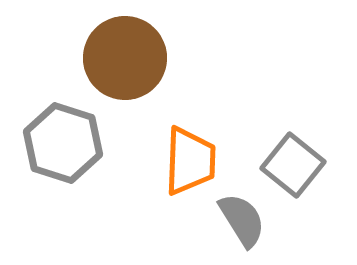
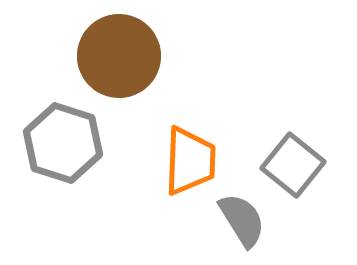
brown circle: moved 6 px left, 2 px up
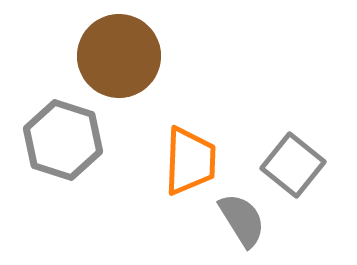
gray hexagon: moved 3 px up
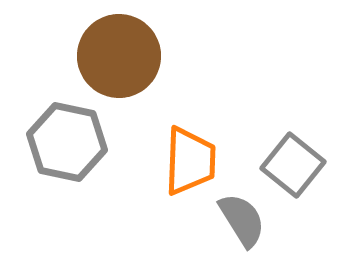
gray hexagon: moved 4 px right, 2 px down; rotated 6 degrees counterclockwise
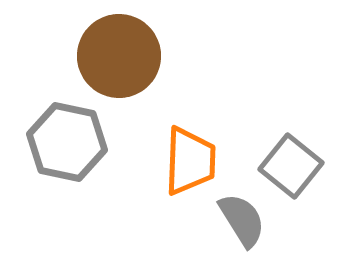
gray square: moved 2 px left, 1 px down
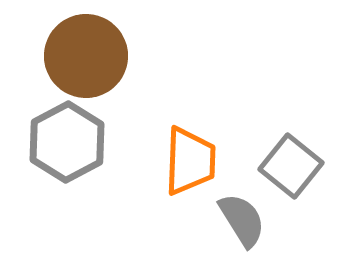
brown circle: moved 33 px left
gray hexagon: rotated 20 degrees clockwise
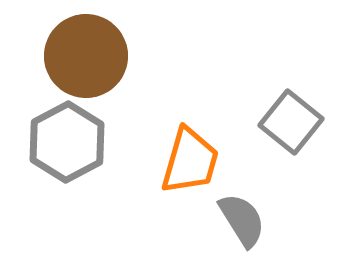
orange trapezoid: rotated 14 degrees clockwise
gray square: moved 44 px up
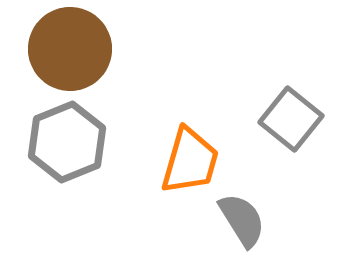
brown circle: moved 16 px left, 7 px up
gray square: moved 3 px up
gray hexagon: rotated 6 degrees clockwise
